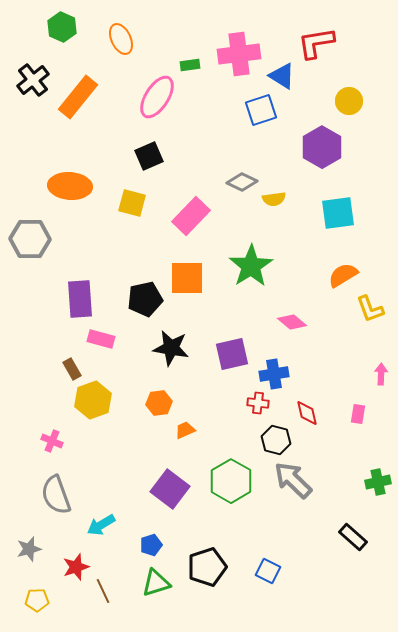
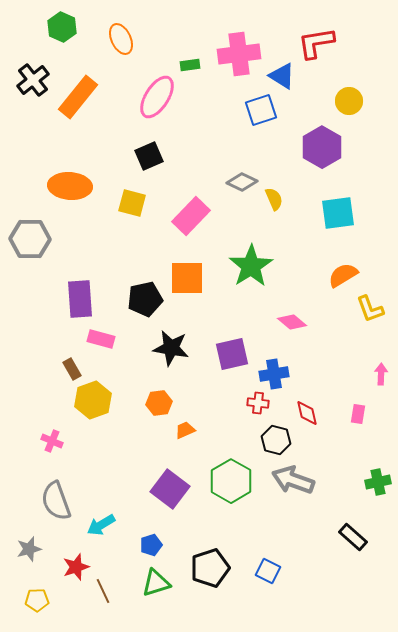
yellow semicircle at (274, 199): rotated 105 degrees counterclockwise
gray arrow at (293, 480): rotated 24 degrees counterclockwise
gray semicircle at (56, 495): moved 6 px down
black pentagon at (207, 567): moved 3 px right, 1 px down
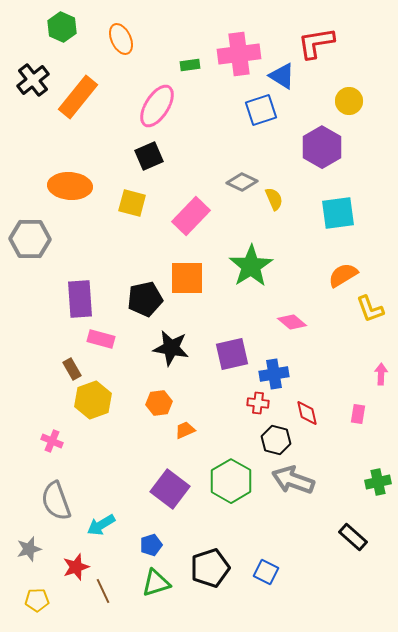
pink ellipse at (157, 97): moved 9 px down
blue square at (268, 571): moved 2 px left, 1 px down
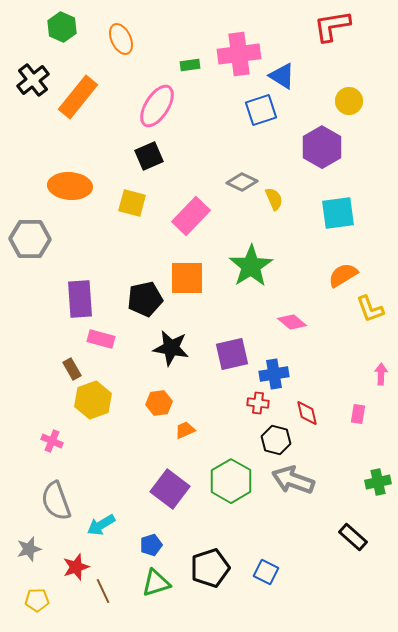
red L-shape at (316, 43): moved 16 px right, 17 px up
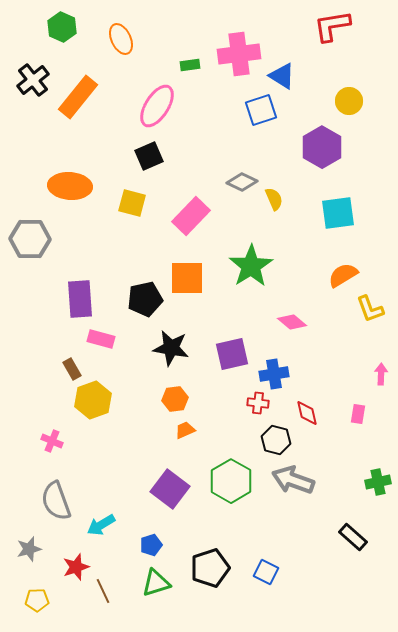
orange hexagon at (159, 403): moved 16 px right, 4 px up
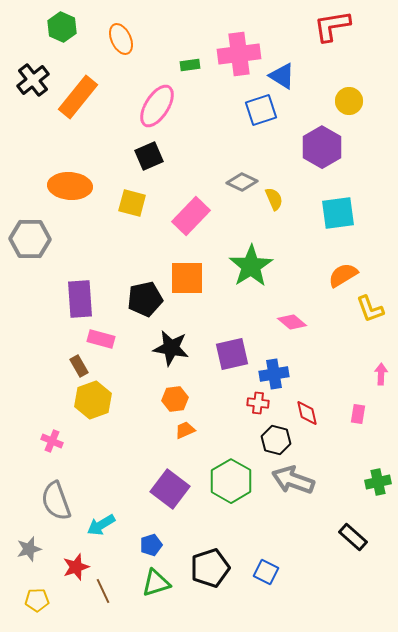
brown rectangle at (72, 369): moved 7 px right, 3 px up
